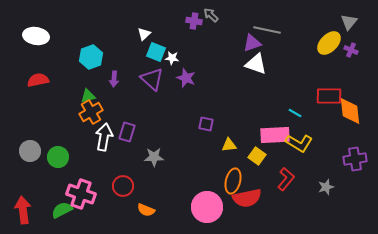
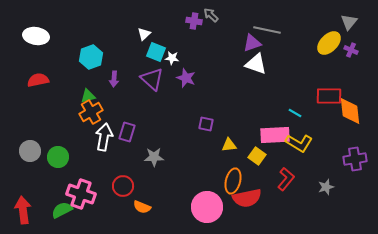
orange semicircle at (146, 210): moved 4 px left, 3 px up
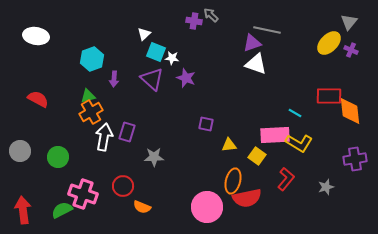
cyan hexagon at (91, 57): moved 1 px right, 2 px down
red semicircle at (38, 80): moved 19 px down; rotated 40 degrees clockwise
gray circle at (30, 151): moved 10 px left
pink cross at (81, 194): moved 2 px right
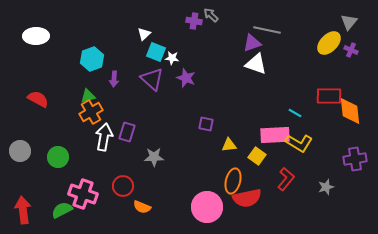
white ellipse at (36, 36): rotated 10 degrees counterclockwise
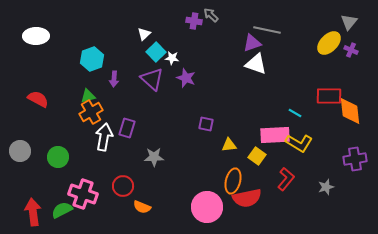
cyan square at (156, 52): rotated 24 degrees clockwise
purple rectangle at (127, 132): moved 4 px up
red arrow at (23, 210): moved 10 px right, 2 px down
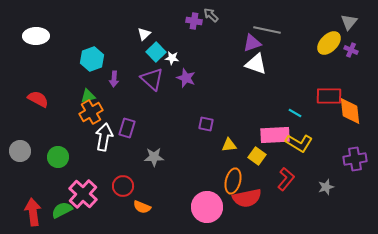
pink cross at (83, 194): rotated 24 degrees clockwise
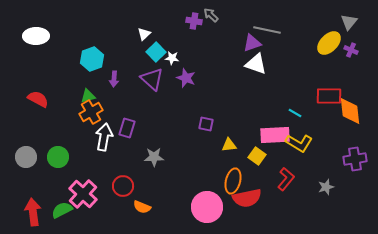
gray circle at (20, 151): moved 6 px right, 6 px down
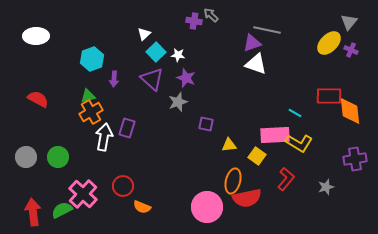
white star at (172, 58): moved 6 px right, 3 px up
gray star at (154, 157): moved 24 px right, 55 px up; rotated 18 degrees counterclockwise
